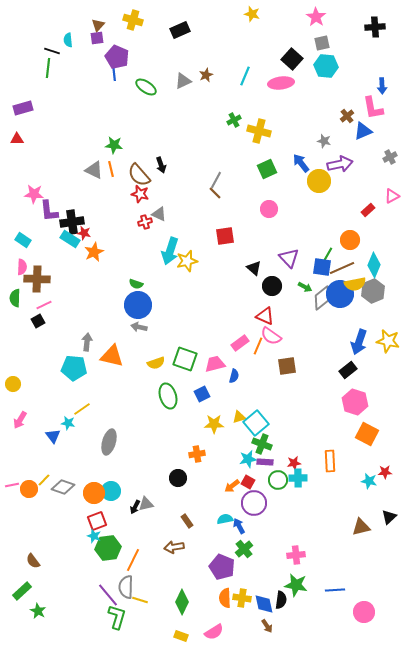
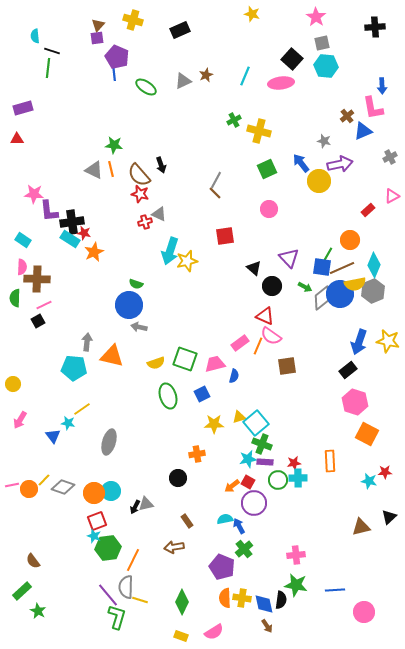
cyan semicircle at (68, 40): moved 33 px left, 4 px up
blue circle at (138, 305): moved 9 px left
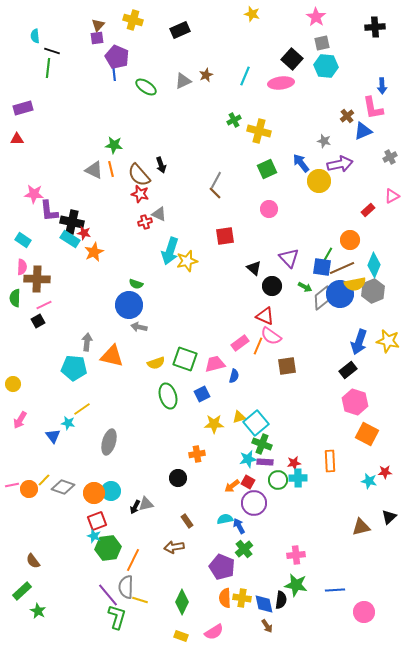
black cross at (72, 222): rotated 20 degrees clockwise
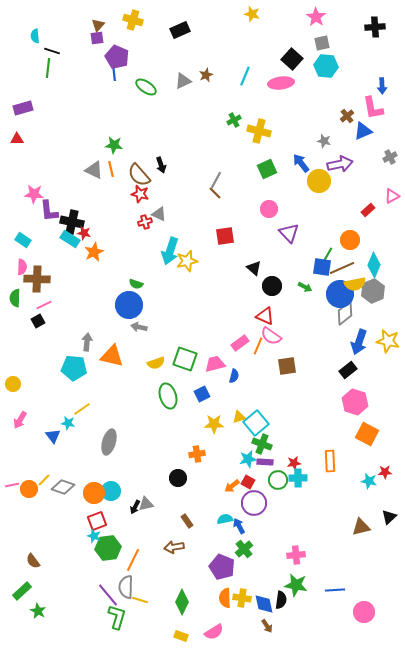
purple triangle at (289, 258): moved 25 px up
gray diamond at (322, 298): moved 23 px right, 15 px down
